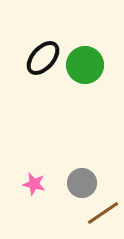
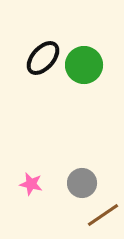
green circle: moved 1 px left
pink star: moved 3 px left
brown line: moved 2 px down
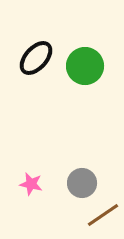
black ellipse: moved 7 px left
green circle: moved 1 px right, 1 px down
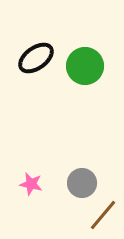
black ellipse: rotated 12 degrees clockwise
brown line: rotated 16 degrees counterclockwise
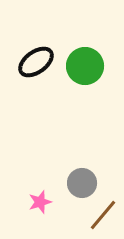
black ellipse: moved 4 px down
pink star: moved 9 px right, 18 px down; rotated 30 degrees counterclockwise
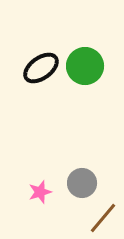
black ellipse: moved 5 px right, 6 px down
pink star: moved 10 px up
brown line: moved 3 px down
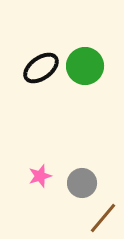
pink star: moved 16 px up
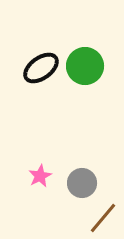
pink star: rotated 10 degrees counterclockwise
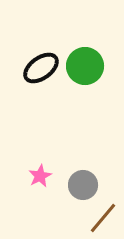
gray circle: moved 1 px right, 2 px down
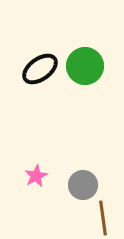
black ellipse: moved 1 px left, 1 px down
pink star: moved 4 px left
brown line: rotated 48 degrees counterclockwise
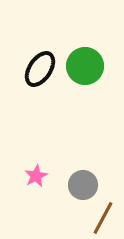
black ellipse: rotated 21 degrees counterclockwise
brown line: rotated 36 degrees clockwise
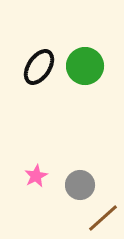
black ellipse: moved 1 px left, 2 px up
gray circle: moved 3 px left
brown line: rotated 20 degrees clockwise
